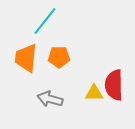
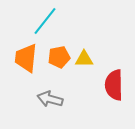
orange pentagon: rotated 10 degrees counterclockwise
yellow triangle: moved 10 px left, 34 px up
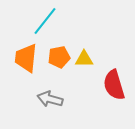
red semicircle: rotated 16 degrees counterclockwise
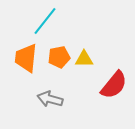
red semicircle: rotated 124 degrees counterclockwise
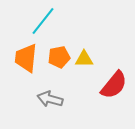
cyan line: moved 2 px left
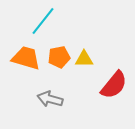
orange trapezoid: rotated 100 degrees clockwise
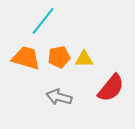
red semicircle: moved 3 px left, 3 px down
gray arrow: moved 9 px right, 2 px up
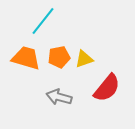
yellow triangle: rotated 18 degrees counterclockwise
red semicircle: moved 4 px left
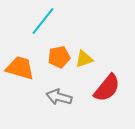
orange trapezoid: moved 6 px left, 10 px down
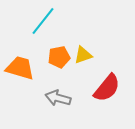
yellow triangle: moved 1 px left, 4 px up
gray arrow: moved 1 px left, 1 px down
